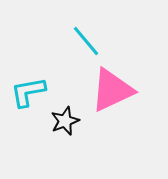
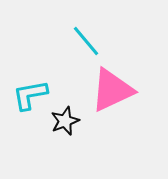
cyan L-shape: moved 2 px right, 3 px down
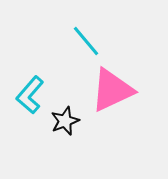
cyan L-shape: rotated 39 degrees counterclockwise
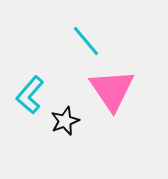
pink triangle: rotated 39 degrees counterclockwise
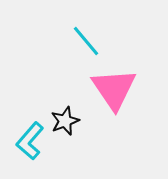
pink triangle: moved 2 px right, 1 px up
cyan L-shape: moved 46 px down
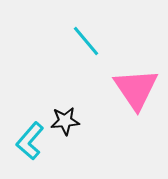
pink triangle: moved 22 px right
black star: rotated 16 degrees clockwise
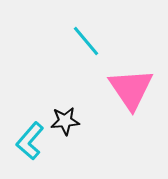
pink triangle: moved 5 px left
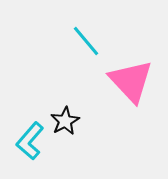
pink triangle: moved 8 px up; rotated 9 degrees counterclockwise
black star: rotated 24 degrees counterclockwise
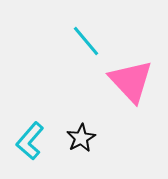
black star: moved 16 px right, 17 px down
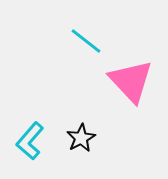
cyan line: rotated 12 degrees counterclockwise
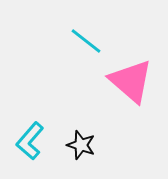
pink triangle: rotated 6 degrees counterclockwise
black star: moved 7 px down; rotated 24 degrees counterclockwise
